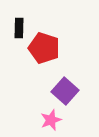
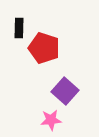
pink star: rotated 15 degrees clockwise
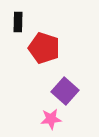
black rectangle: moved 1 px left, 6 px up
pink star: moved 1 px up
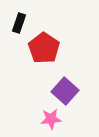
black rectangle: moved 1 px right, 1 px down; rotated 18 degrees clockwise
red pentagon: rotated 16 degrees clockwise
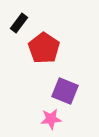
black rectangle: rotated 18 degrees clockwise
purple square: rotated 20 degrees counterclockwise
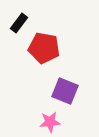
red pentagon: rotated 24 degrees counterclockwise
pink star: moved 1 px left, 3 px down
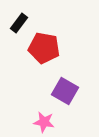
purple square: rotated 8 degrees clockwise
pink star: moved 6 px left; rotated 15 degrees clockwise
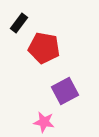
purple square: rotated 32 degrees clockwise
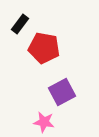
black rectangle: moved 1 px right, 1 px down
purple square: moved 3 px left, 1 px down
